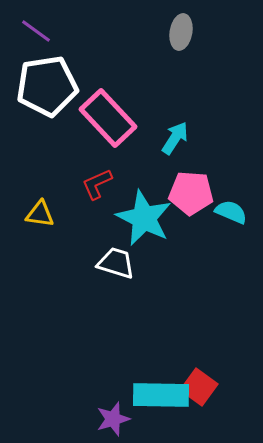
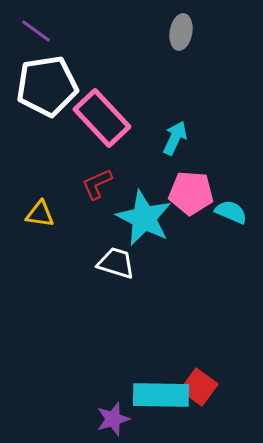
pink rectangle: moved 6 px left
cyan arrow: rotated 8 degrees counterclockwise
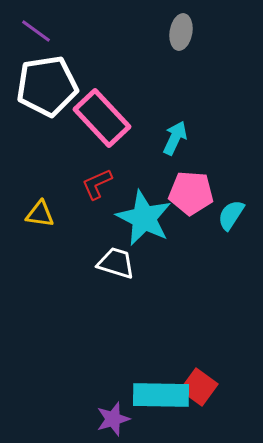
cyan semicircle: moved 3 px down; rotated 80 degrees counterclockwise
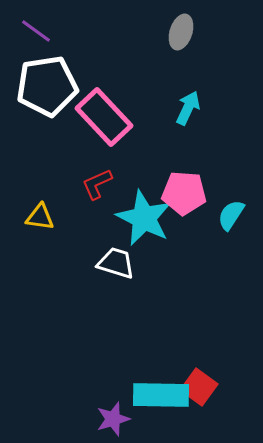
gray ellipse: rotated 8 degrees clockwise
pink rectangle: moved 2 px right, 1 px up
cyan arrow: moved 13 px right, 30 px up
pink pentagon: moved 7 px left
yellow triangle: moved 3 px down
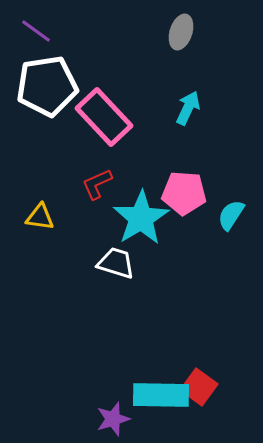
cyan star: moved 3 px left; rotated 14 degrees clockwise
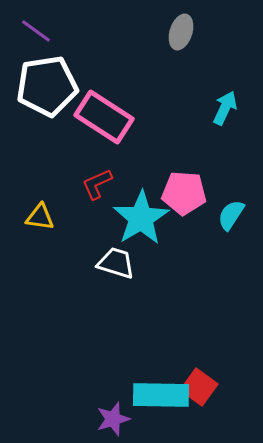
cyan arrow: moved 37 px right
pink rectangle: rotated 14 degrees counterclockwise
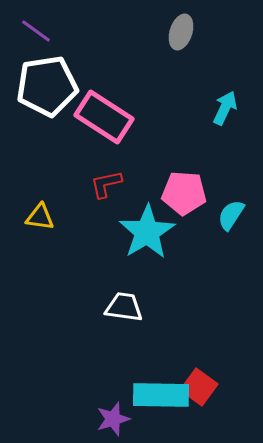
red L-shape: moved 9 px right; rotated 12 degrees clockwise
cyan star: moved 6 px right, 14 px down
white trapezoid: moved 8 px right, 44 px down; rotated 9 degrees counterclockwise
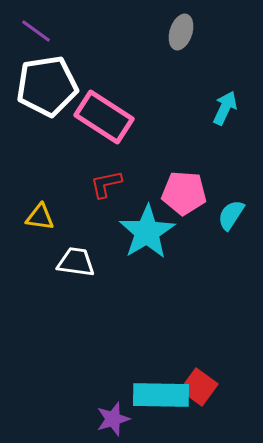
white trapezoid: moved 48 px left, 45 px up
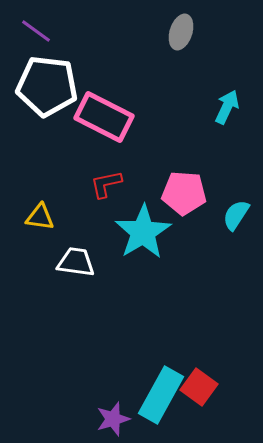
white pentagon: rotated 16 degrees clockwise
cyan arrow: moved 2 px right, 1 px up
pink rectangle: rotated 6 degrees counterclockwise
cyan semicircle: moved 5 px right
cyan star: moved 4 px left
cyan rectangle: rotated 62 degrees counterclockwise
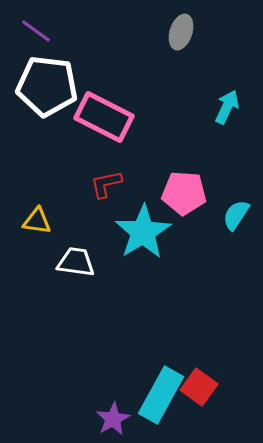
yellow triangle: moved 3 px left, 4 px down
purple star: rotated 12 degrees counterclockwise
